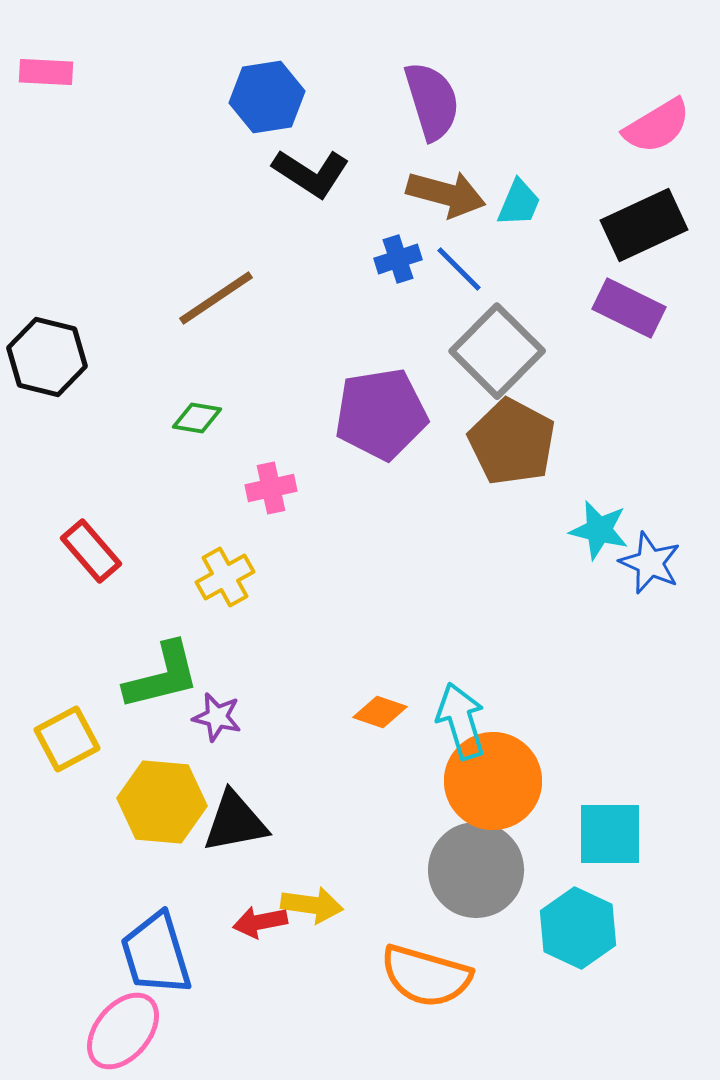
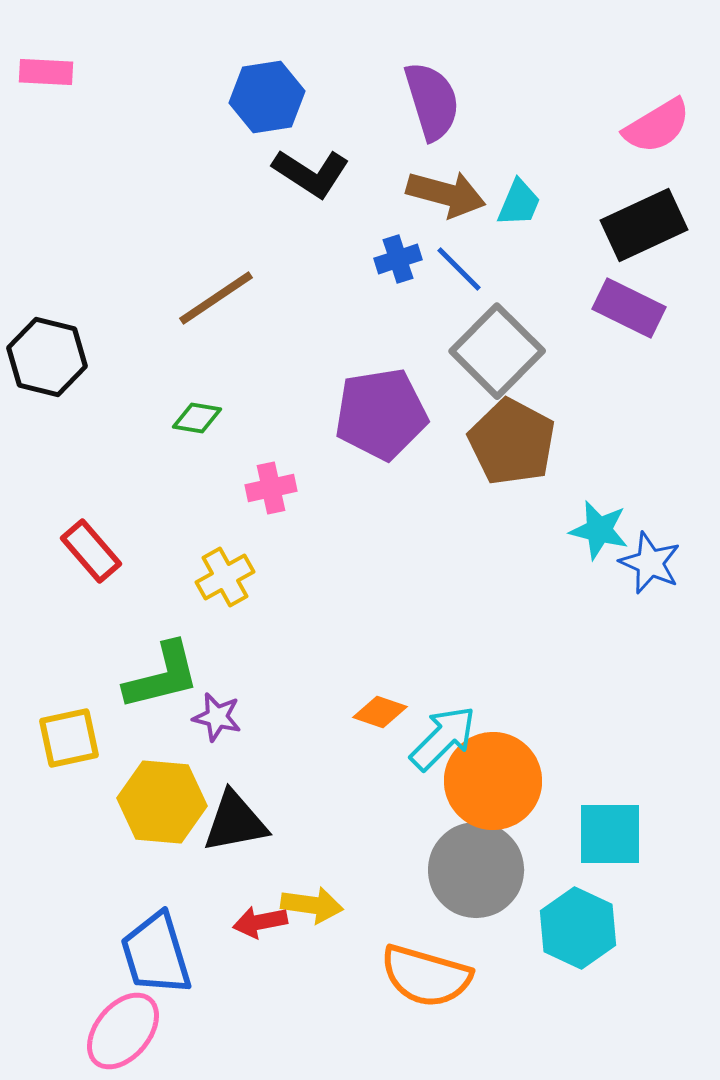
cyan arrow: moved 18 px left, 17 px down; rotated 62 degrees clockwise
yellow square: moved 2 px right, 1 px up; rotated 16 degrees clockwise
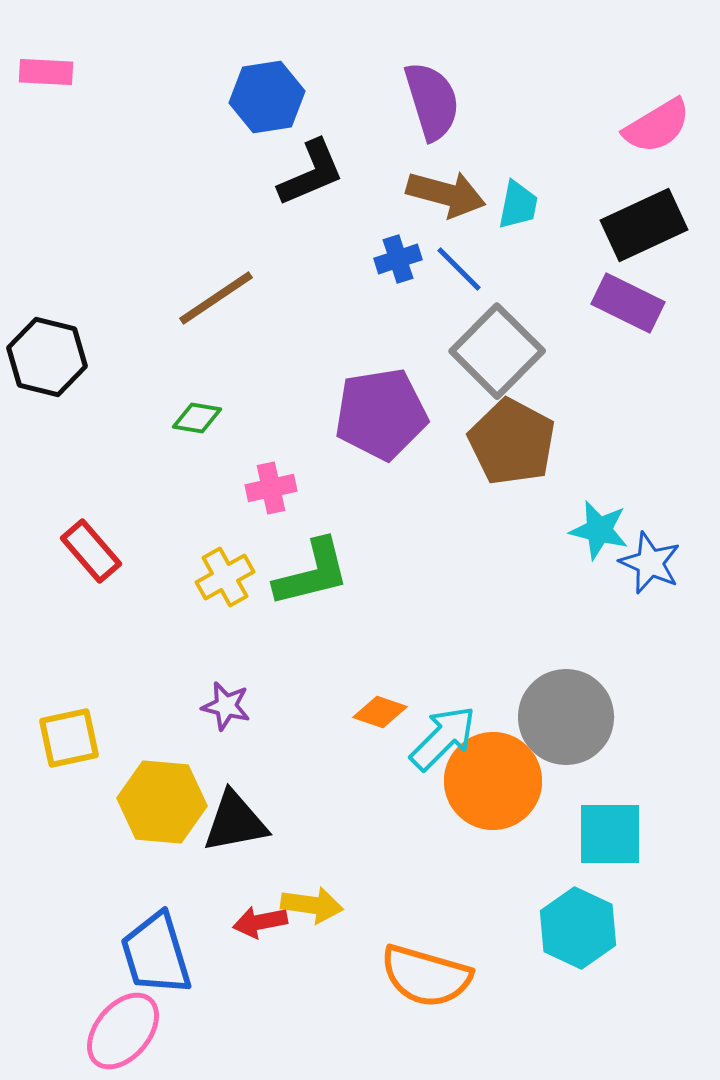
black L-shape: rotated 56 degrees counterclockwise
cyan trapezoid: moved 1 px left, 2 px down; rotated 12 degrees counterclockwise
purple rectangle: moved 1 px left, 5 px up
green L-shape: moved 150 px right, 103 px up
purple star: moved 9 px right, 11 px up
gray circle: moved 90 px right, 153 px up
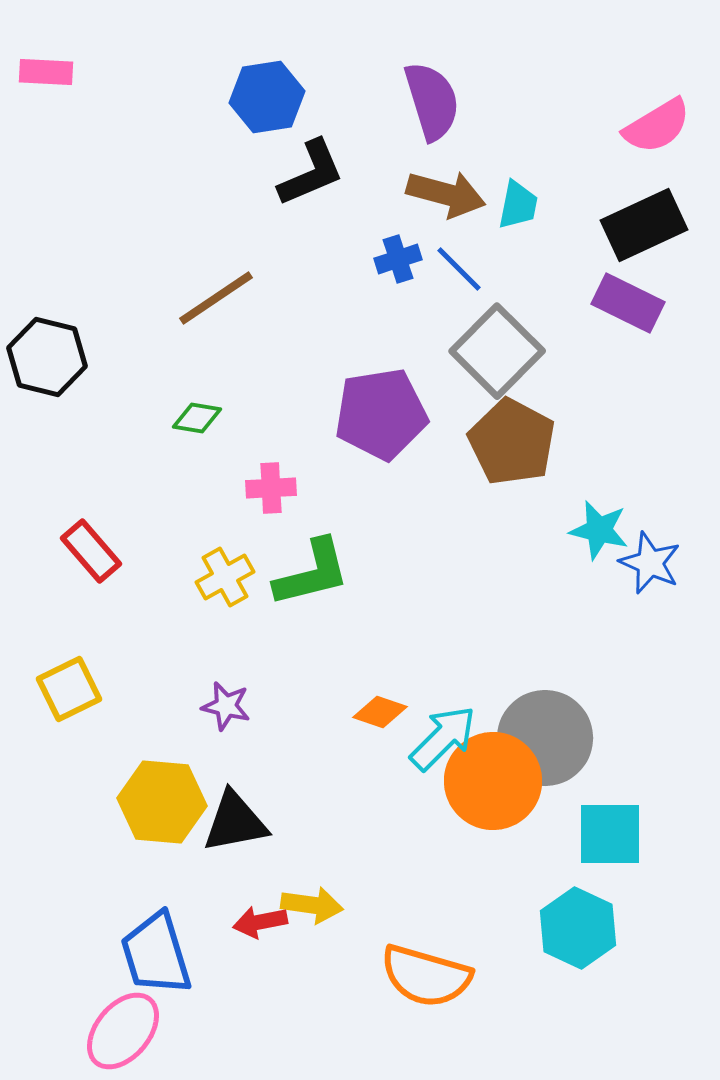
pink cross: rotated 9 degrees clockwise
gray circle: moved 21 px left, 21 px down
yellow square: moved 49 px up; rotated 14 degrees counterclockwise
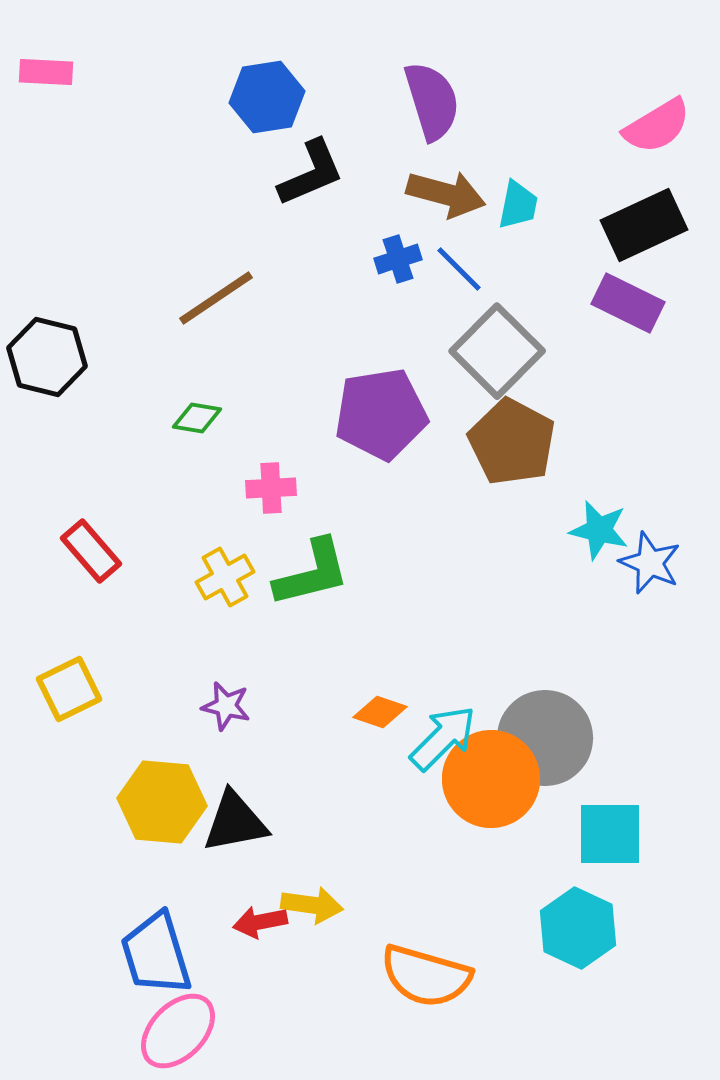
orange circle: moved 2 px left, 2 px up
pink ellipse: moved 55 px right; rotated 4 degrees clockwise
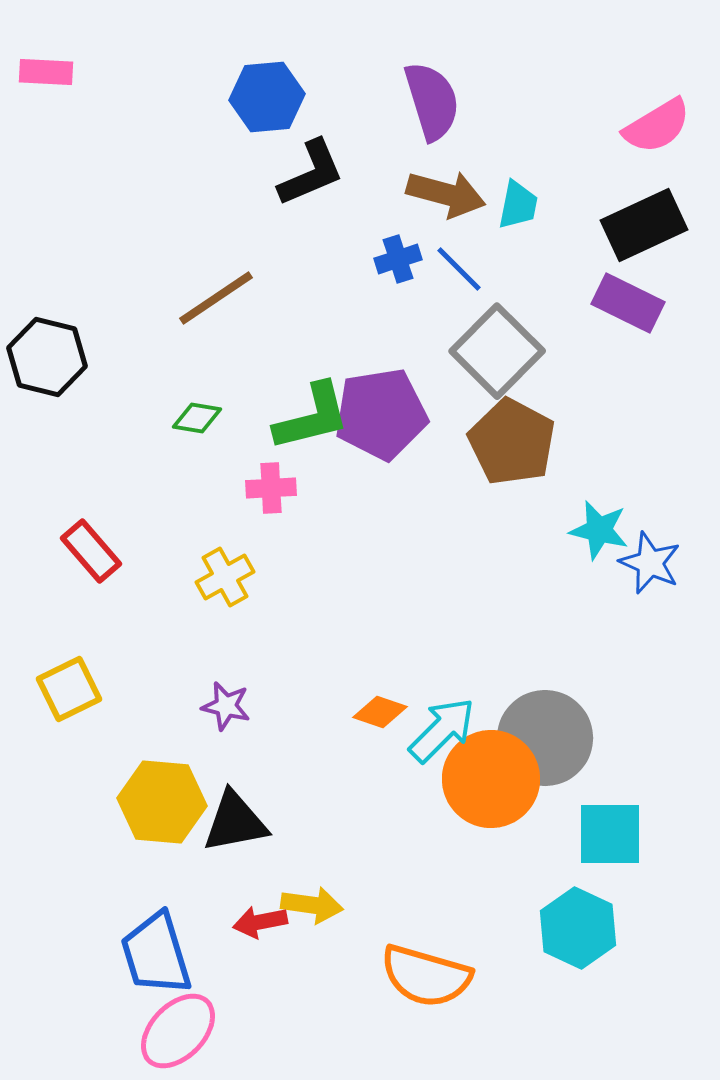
blue hexagon: rotated 4 degrees clockwise
green L-shape: moved 156 px up
cyan arrow: moved 1 px left, 8 px up
